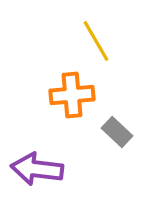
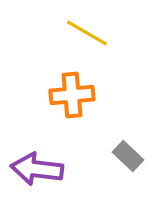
yellow line: moved 9 px left, 8 px up; rotated 30 degrees counterclockwise
gray rectangle: moved 11 px right, 24 px down
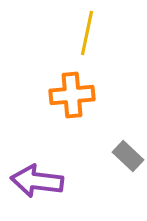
yellow line: rotated 72 degrees clockwise
purple arrow: moved 12 px down
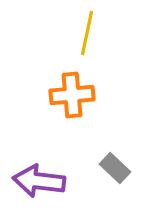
gray rectangle: moved 13 px left, 12 px down
purple arrow: moved 2 px right
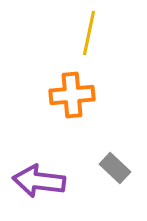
yellow line: moved 2 px right
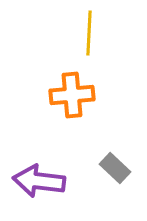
yellow line: rotated 9 degrees counterclockwise
